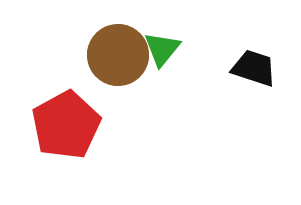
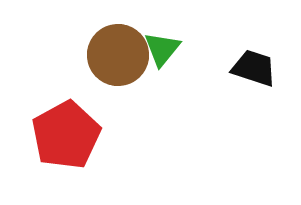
red pentagon: moved 10 px down
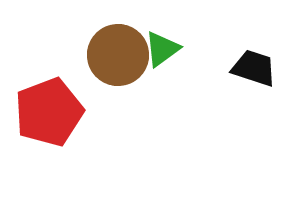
green triangle: rotated 15 degrees clockwise
red pentagon: moved 17 px left, 23 px up; rotated 8 degrees clockwise
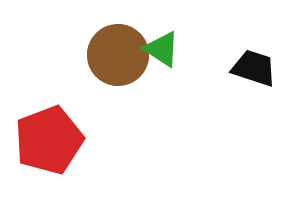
green triangle: rotated 51 degrees counterclockwise
red pentagon: moved 28 px down
